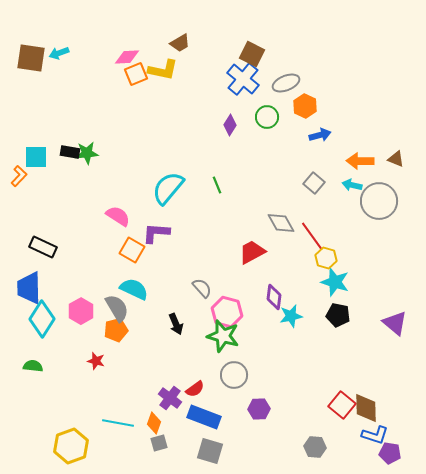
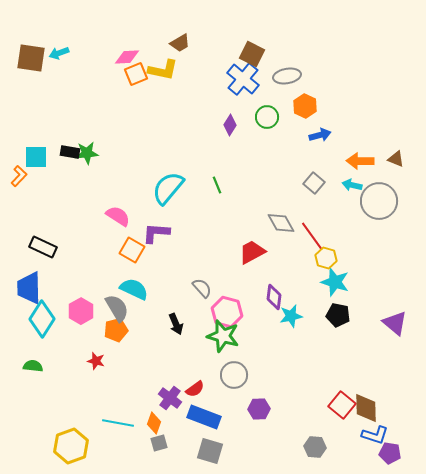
gray ellipse at (286, 83): moved 1 px right, 7 px up; rotated 12 degrees clockwise
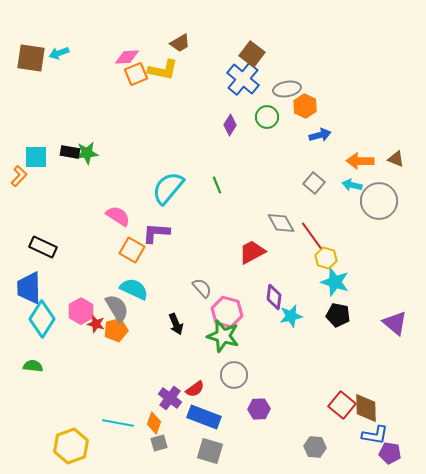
brown square at (252, 54): rotated 10 degrees clockwise
gray ellipse at (287, 76): moved 13 px down
red star at (96, 361): moved 37 px up
blue L-shape at (375, 435): rotated 8 degrees counterclockwise
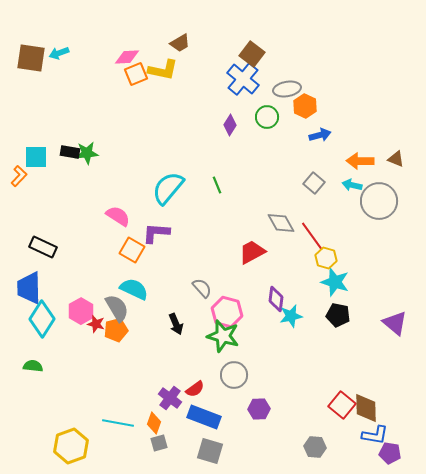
purple diamond at (274, 297): moved 2 px right, 2 px down
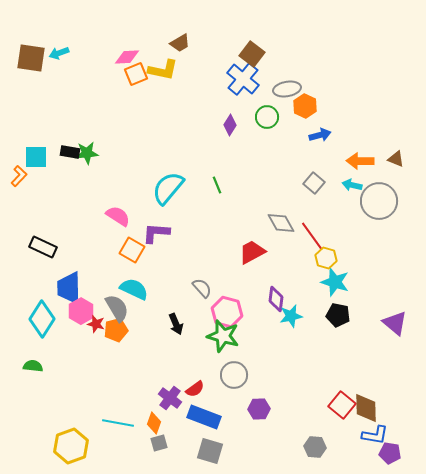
blue trapezoid at (29, 288): moved 40 px right
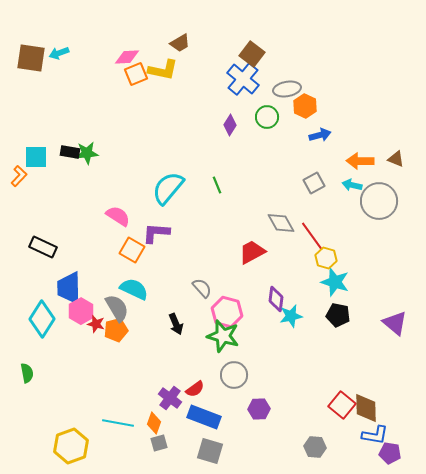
gray square at (314, 183): rotated 20 degrees clockwise
green semicircle at (33, 366): moved 6 px left, 7 px down; rotated 72 degrees clockwise
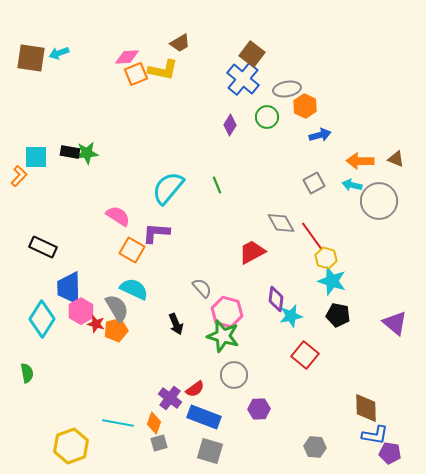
cyan star at (335, 282): moved 3 px left, 1 px up
red square at (342, 405): moved 37 px left, 50 px up
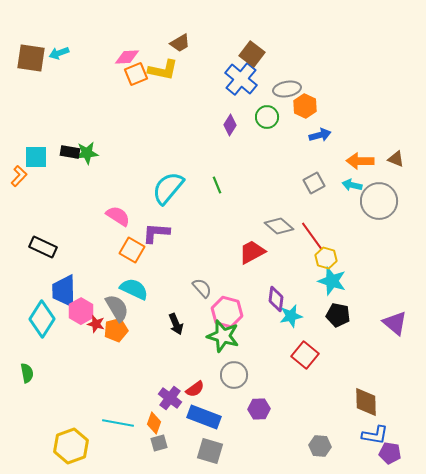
blue cross at (243, 79): moved 2 px left
gray diamond at (281, 223): moved 2 px left, 3 px down; rotated 20 degrees counterclockwise
blue trapezoid at (69, 288): moved 5 px left, 3 px down
brown diamond at (366, 408): moved 6 px up
gray hexagon at (315, 447): moved 5 px right, 1 px up
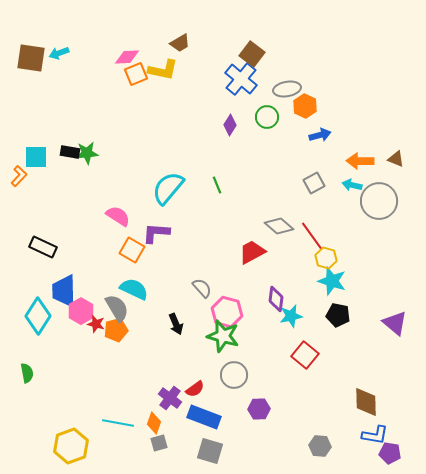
cyan diamond at (42, 319): moved 4 px left, 3 px up
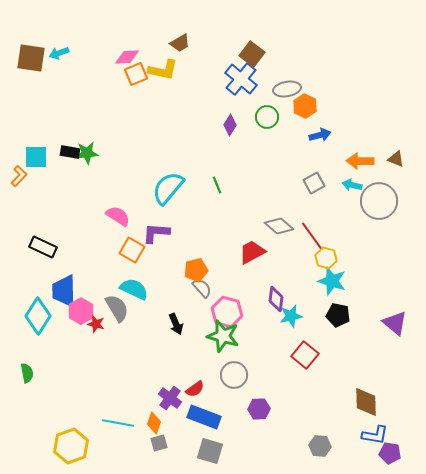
orange pentagon at (116, 330): moved 80 px right, 60 px up
